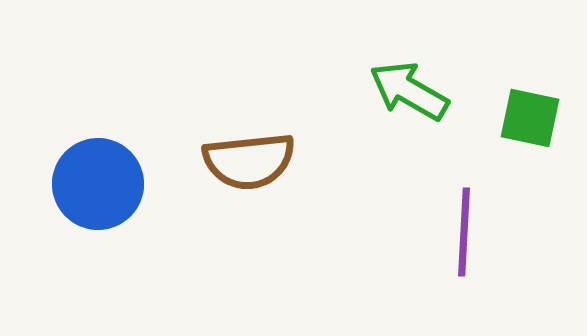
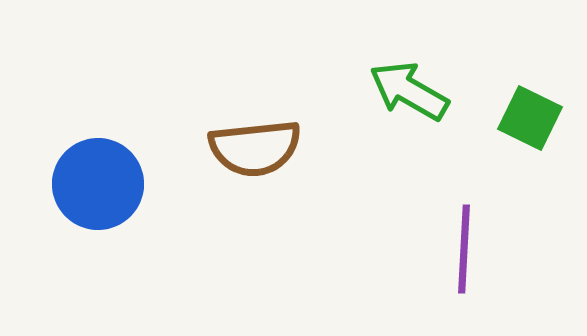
green square: rotated 14 degrees clockwise
brown semicircle: moved 6 px right, 13 px up
purple line: moved 17 px down
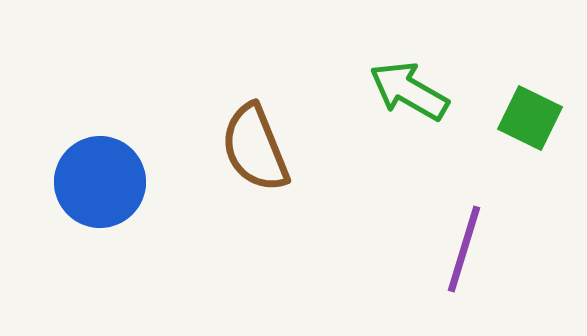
brown semicircle: rotated 74 degrees clockwise
blue circle: moved 2 px right, 2 px up
purple line: rotated 14 degrees clockwise
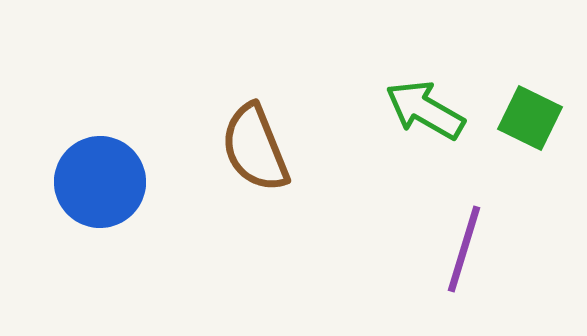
green arrow: moved 16 px right, 19 px down
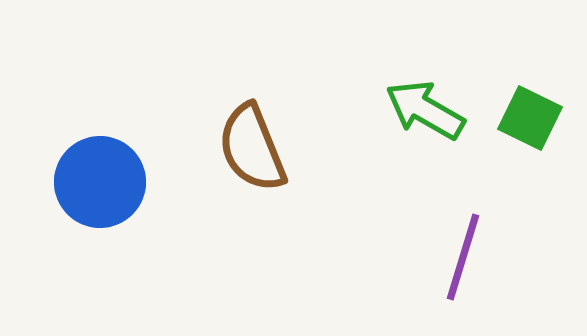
brown semicircle: moved 3 px left
purple line: moved 1 px left, 8 px down
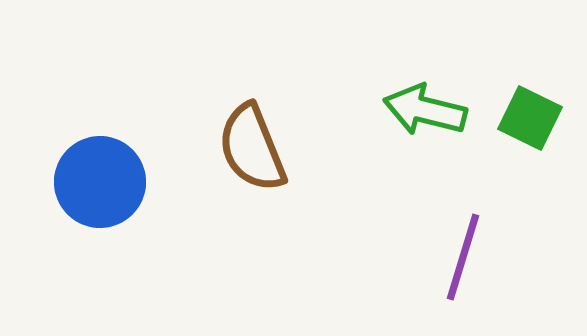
green arrow: rotated 16 degrees counterclockwise
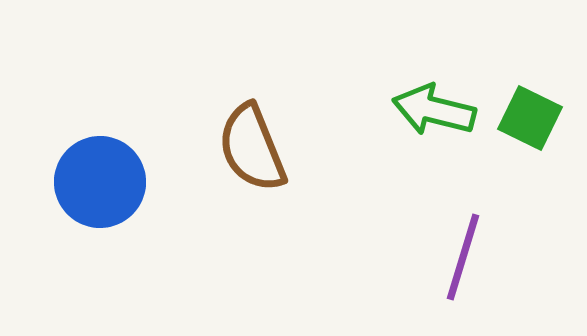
green arrow: moved 9 px right
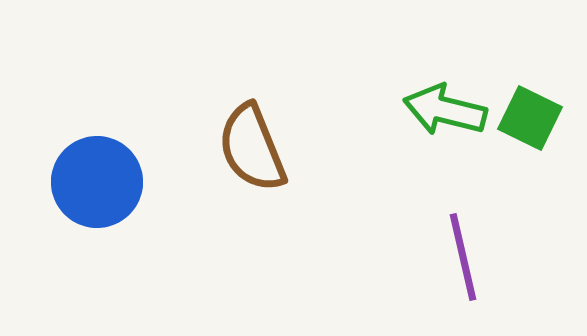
green arrow: moved 11 px right
blue circle: moved 3 px left
purple line: rotated 30 degrees counterclockwise
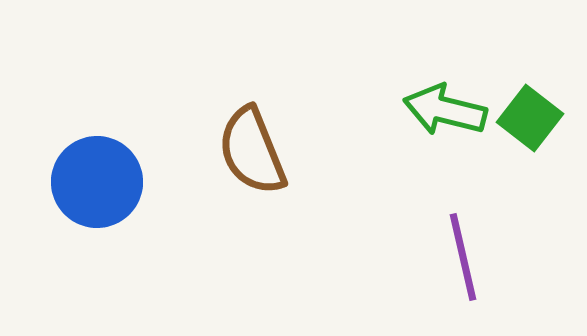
green square: rotated 12 degrees clockwise
brown semicircle: moved 3 px down
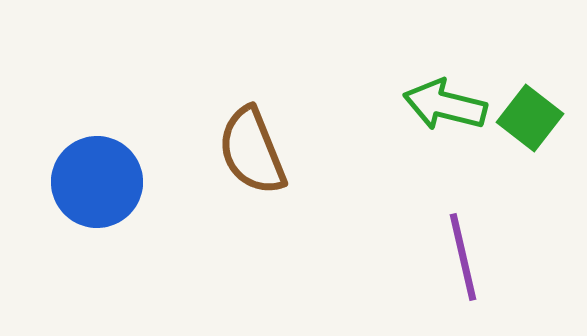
green arrow: moved 5 px up
